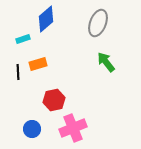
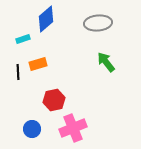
gray ellipse: rotated 64 degrees clockwise
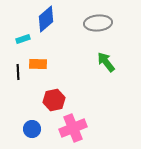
orange rectangle: rotated 18 degrees clockwise
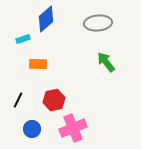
black line: moved 28 px down; rotated 28 degrees clockwise
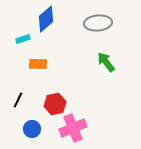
red hexagon: moved 1 px right, 4 px down
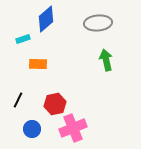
green arrow: moved 2 px up; rotated 25 degrees clockwise
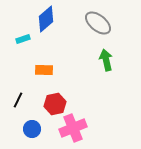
gray ellipse: rotated 44 degrees clockwise
orange rectangle: moved 6 px right, 6 px down
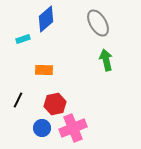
gray ellipse: rotated 20 degrees clockwise
blue circle: moved 10 px right, 1 px up
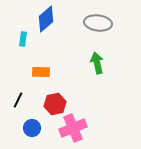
gray ellipse: rotated 52 degrees counterclockwise
cyan rectangle: rotated 64 degrees counterclockwise
green arrow: moved 9 px left, 3 px down
orange rectangle: moved 3 px left, 2 px down
blue circle: moved 10 px left
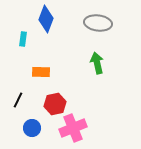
blue diamond: rotated 28 degrees counterclockwise
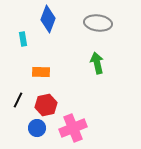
blue diamond: moved 2 px right
cyan rectangle: rotated 16 degrees counterclockwise
red hexagon: moved 9 px left, 1 px down
blue circle: moved 5 px right
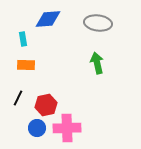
blue diamond: rotated 64 degrees clockwise
orange rectangle: moved 15 px left, 7 px up
black line: moved 2 px up
pink cross: moved 6 px left; rotated 20 degrees clockwise
